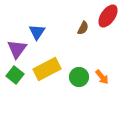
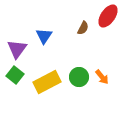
blue triangle: moved 7 px right, 4 px down
yellow rectangle: moved 13 px down
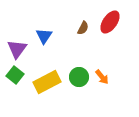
red ellipse: moved 2 px right, 6 px down
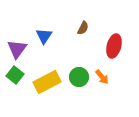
red ellipse: moved 4 px right, 24 px down; rotated 20 degrees counterclockwise
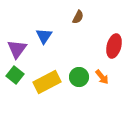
brown semicircle: moved 5 px left, 11 px up
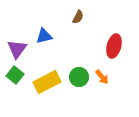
blue triangle: rotated 42 degrees clockwise
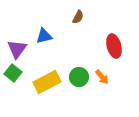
red ellipse: rotated 30 degrees counterclockwise
green square: moved 2 px left, 2 px up
